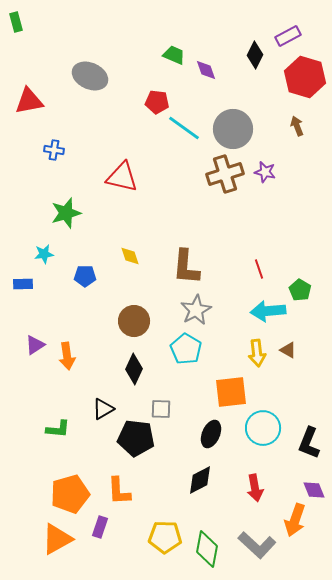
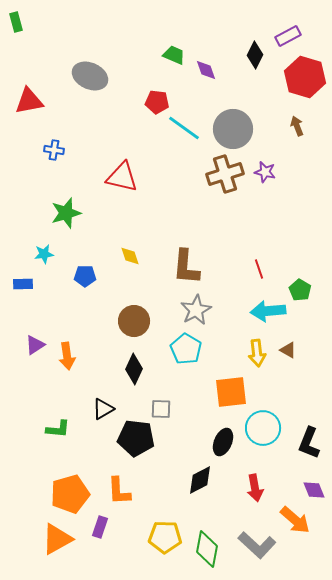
black ellipse at (211, 434): moved 12 px right, 8 px down
orange arrow at (295, 520): rotated 68 degrees counterclockwise
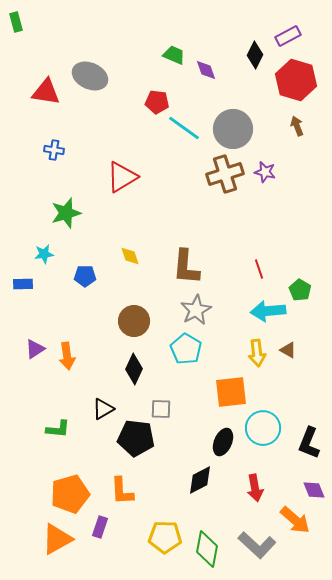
red hexagon at (305, 77): moved 9 px left, 3 px down
red triangle at (29, 101): moved 17 px right, 9 px up; rotated 20 degrees clockwise
red triangle at (122, 177): rotated 44 degrees counterclockwise
purple triangle at (35, 345): moved 4 px down
orange L-shape at (119, 491): moved 3 px right
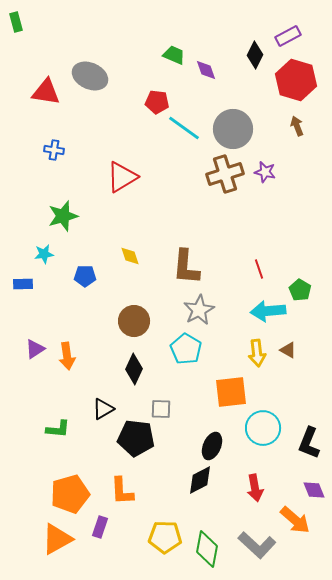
green star at (66, 213): moved 3 px left, 3 px down
gray star at (196, 310): moved 3 px right
black ellipse at (223, 442): moved 11 px left, 4 px down
